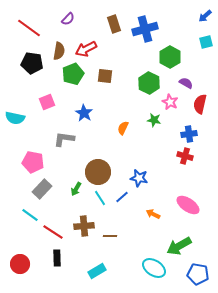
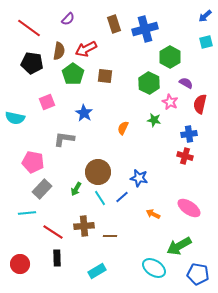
green pentagon at (73, 74): rotated 15 degrees counterclockwise
pink ellipse at (188, 205): moved 1 px right, 3 px down
cyan line at (30, 215): moved 3 px left, 2 px up; rotated 42 degrees counterclockwise
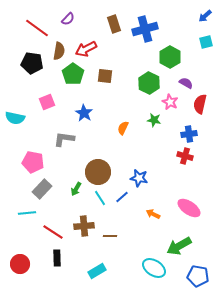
red line at (29, 28): moved 8 px right
blue pentagon at (198, 274): moved 2 px down
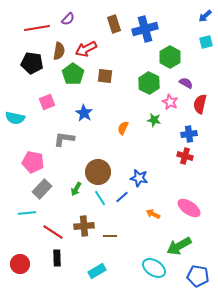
red line at (37, 28): rotated 45 degrees counterclockwise
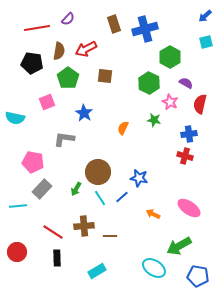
green pentagon at (73, 74): moved 5 px left, 4 px down
cyan line at (27, 213): moved 9 px left, 7 px up
red circle at (20, 264): moved 3 px left, 12 px up
